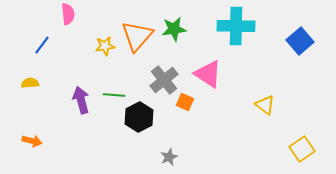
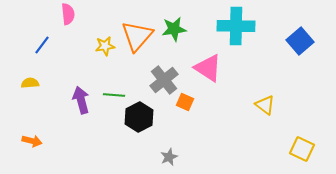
pink triangle: moved 6 px up
yellow square: rotated 30 degrees counterclockwise
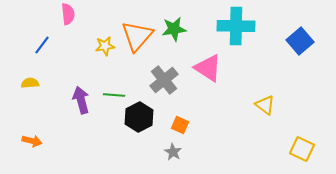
orange square: moved 5 px left, 23 px down
gray star: moved 4 px right, 5 px up; rotated 18 degrees counterclockwise
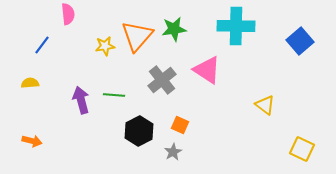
pink triangle: moved 1 px left, 2 px down
gray cross: moved 2 px left
black hexagon: moved 14 px down
gray star: rotated 12 degrees clockwise
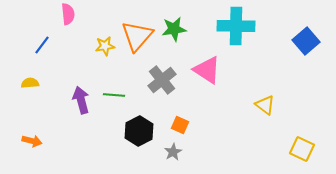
blue square: moved 6 px right
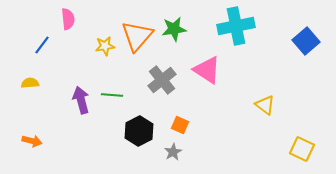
pink semicircle: moved 5 px down
cyan cross: rotated 12 degrees counterclockwise
green line: moved 2 px left
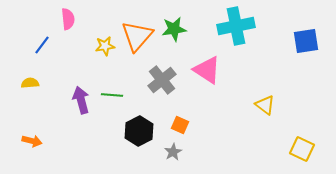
blue square: rotated 32 degrees clockwise
